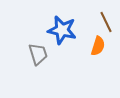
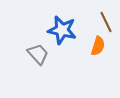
gray trapezoid: rotated 25 degrees counterclockwise
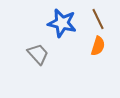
brown line: moved 8 px left, 3 px up
blue star: moved 7 px up
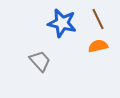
orange semicircle: rotated 120 degrees counterclockwise
gray trapezoid: moved 2 px right, 7 px down
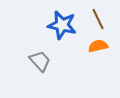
blue star: moved 2 px down
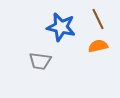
blue star: moved 1 px left, 2 px down
gray trapezoid: rotated 140 degrees clockwise
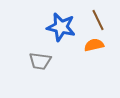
brown line: moved 1 px down
orange semicircle: moved 4 px left, 1 px up
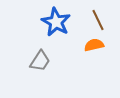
blue star: moved 5 px left, 5 px up; rotated 16 degrees clockwise
gray trapezoid: rotated 65 degrees counterclockwise
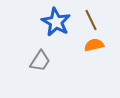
brown line: moved 7 px left
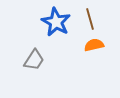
brown line: moved 1 px left, 1 px up; rotated 10 degrees clockwise
gray trapezoid: moved 6 px left, 1 px up
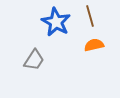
brown line: moved 3 px up
